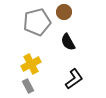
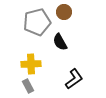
black semicircle: moved 8 px left
yellow cross: rotated 24 degrees clockwise
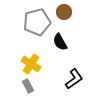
yellow cross: rotated 36 degrees clockwise
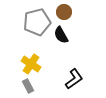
black semicircle: moved 1 px right, 7 px up
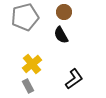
gray pentagon: moved 12 px left, 5 px up
yellow cross: moved 1 px right; rotated 18 degrees clockwise
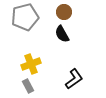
black semicircle: moved 1 px right, 1 px up
yellow cross: moved 1 px left; rotated 18 degrees clockwise
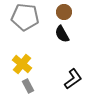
gray pentagon: rotated 20 degrees clockwise
yellow cross: moved 9 px left; rotated 30 degrees counterclockwise
black L-shape: moved 1 px left
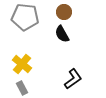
gray rectangle: moved 6 px left, 2 px down
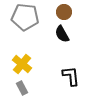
black L-shape: moved 2 px left, 3 px up; rotated 60 degrees counterclockwise
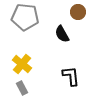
brown circle: moved 14 px right
